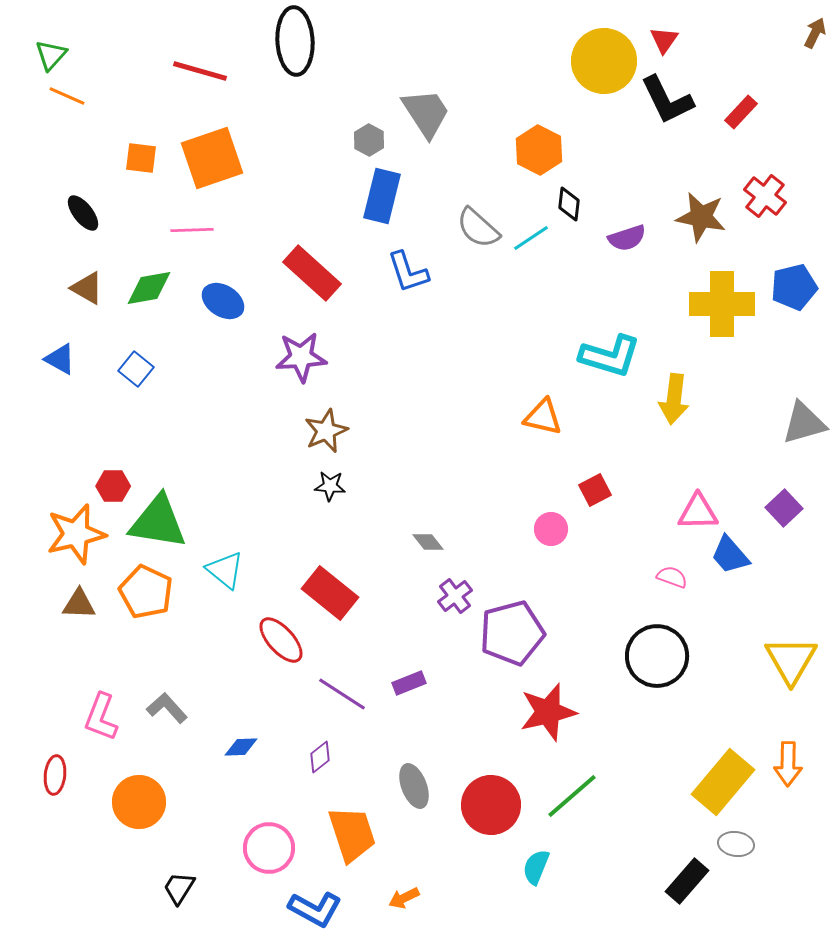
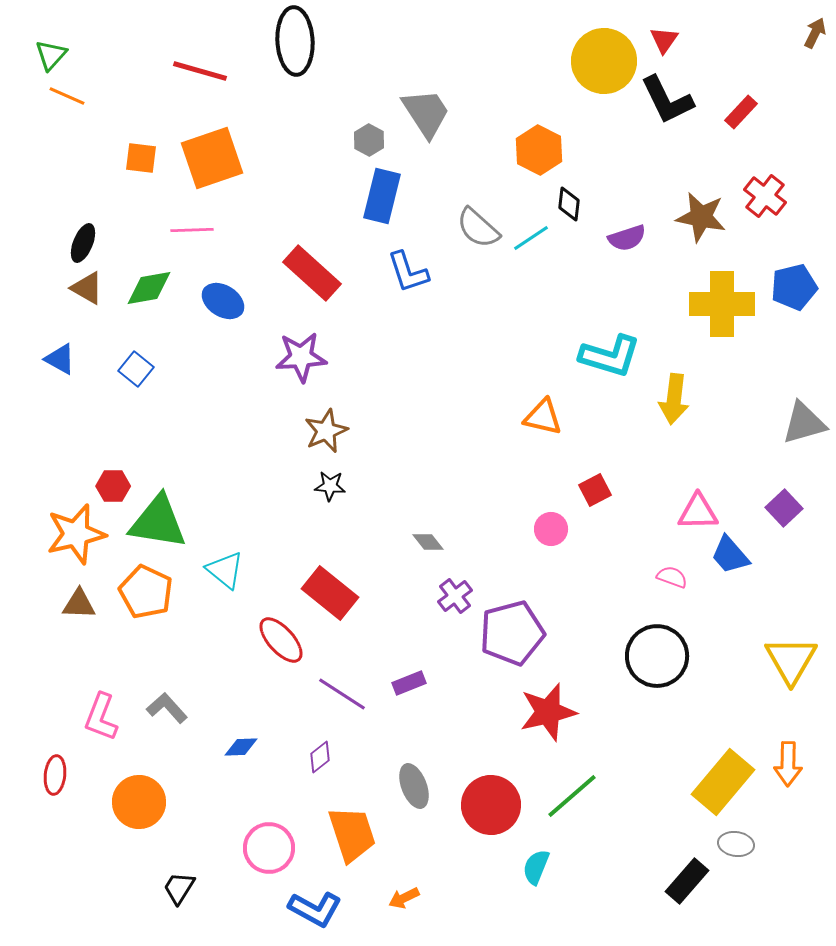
black ellipse at (83, 213): moved 30 px down; rotated 60 degrees clockwise
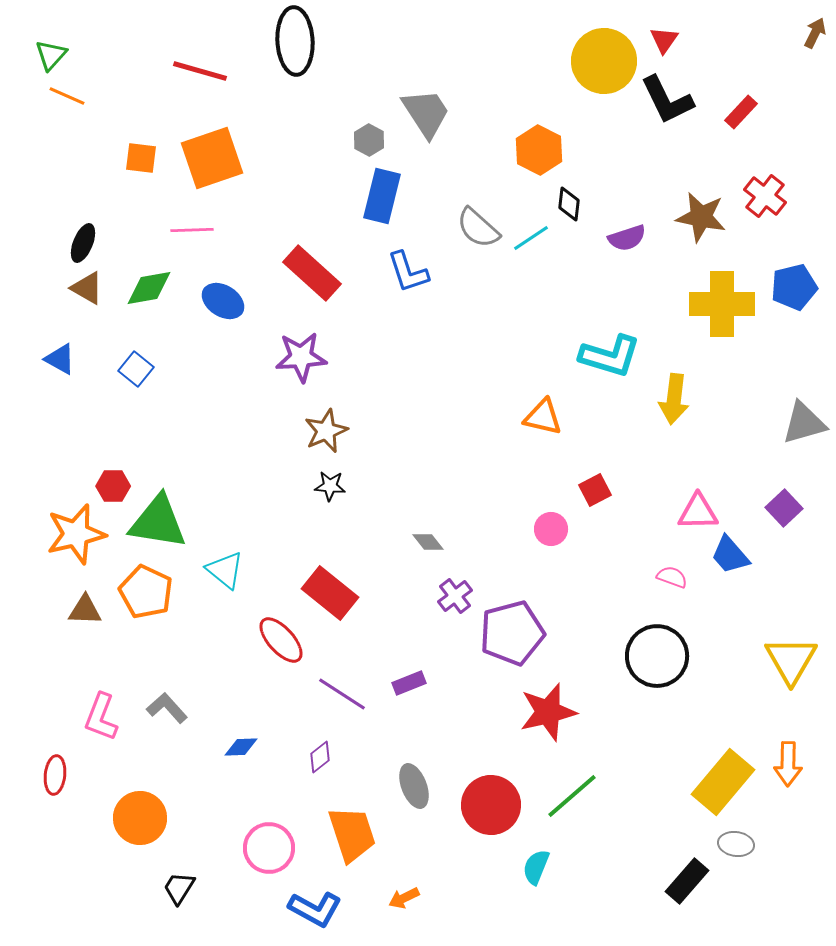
brown triangle at (79, 604): moved 6 px right, 6 px down
orange circle at (139, 802): moved 1 px right, 16 px down
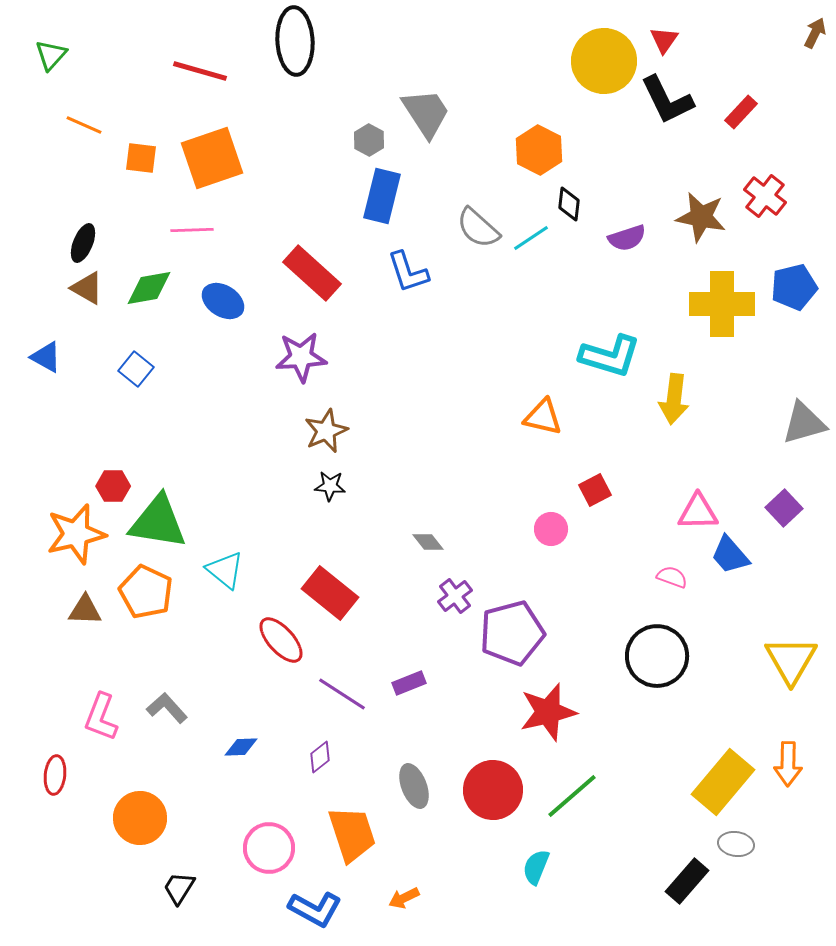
orange line at (67, 96): moved 17 px right, 29 px down
blue triangle at (60, 359): moved 14 px left, 2 px up
red circle at (491, 805): moved 2 px right, 15 px up
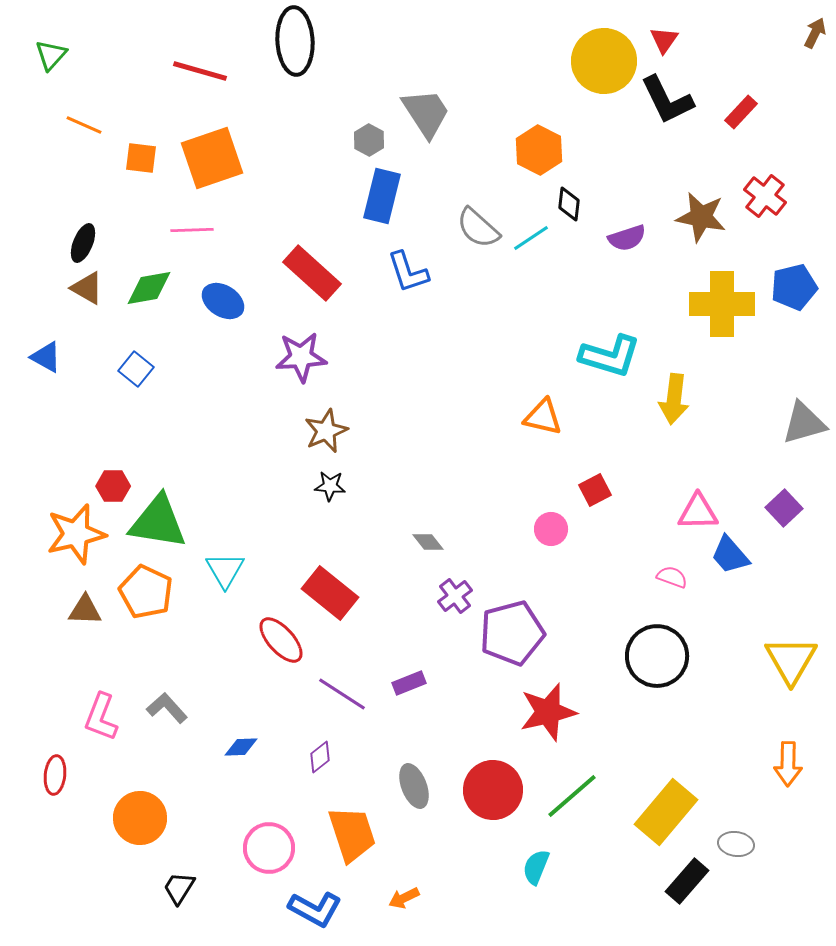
cyan triangle at (225, 570): rotated 21 degrees clockwise
yellow rectangle at (723, 782): moved 57 px left, 30 px down
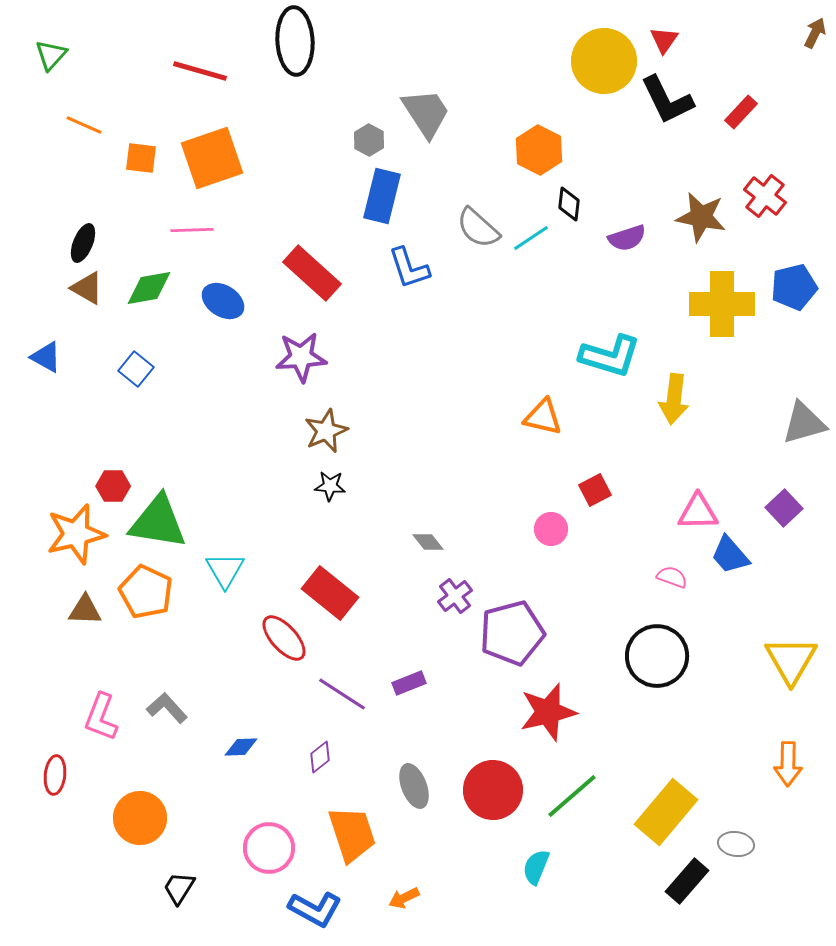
blue L-shape at (408, 272): moved 1 px right, 4 px up
red ellipse at (281, 640): moved 3 px right, 2 px up
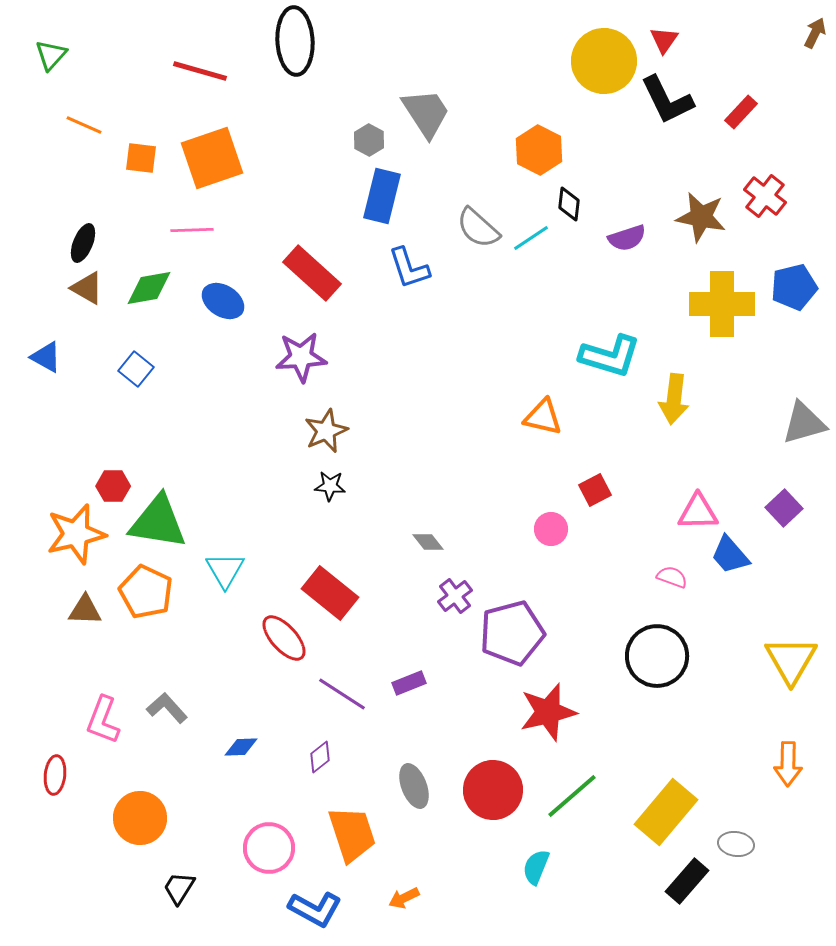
pink L-shape at (101, 717): moved 2 px right, 3 px down
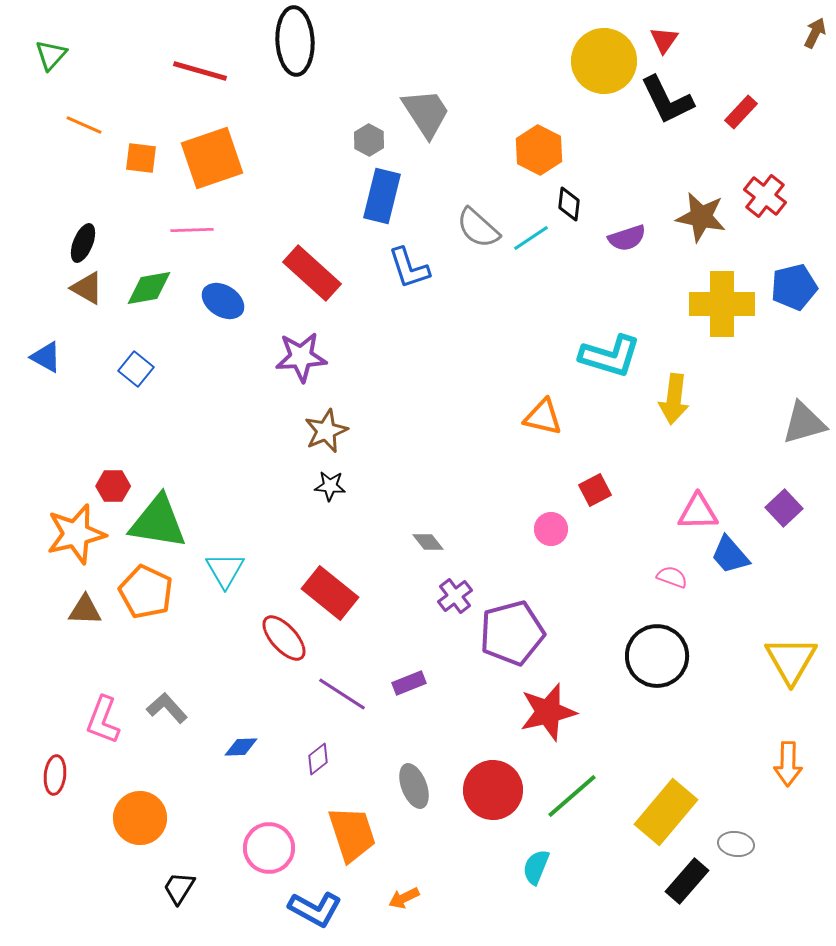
purple diamond at (320, 757): moved 2 px left, 2 px down
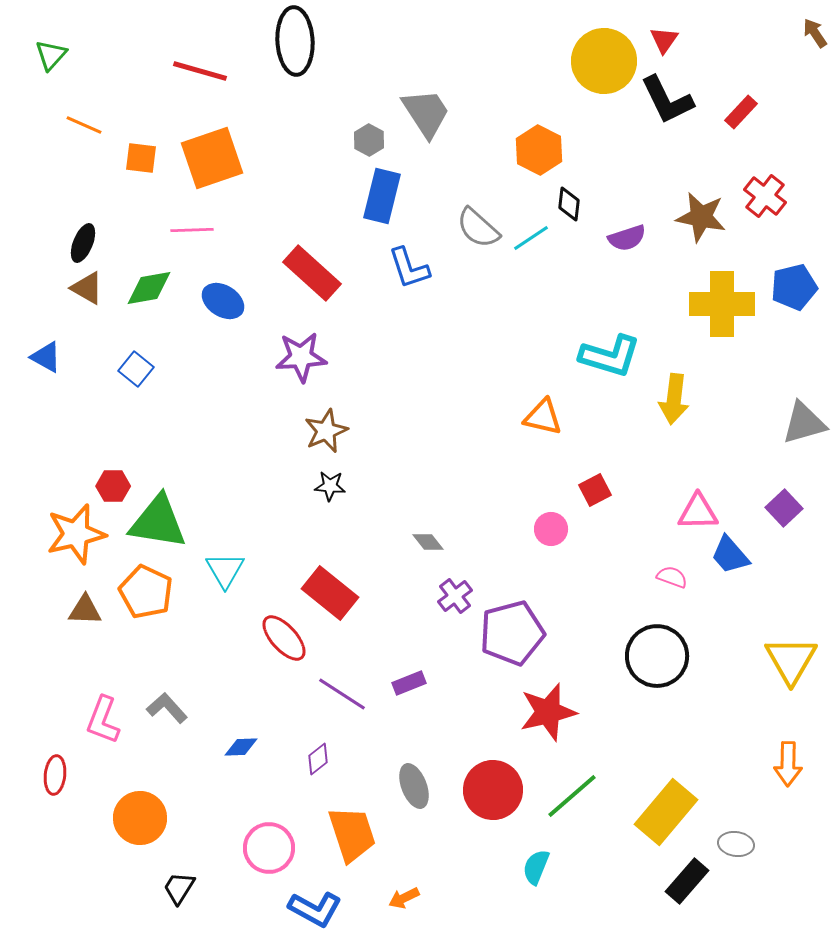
brown arrow at (815, 33): rotated 60 degrees counterclockwise
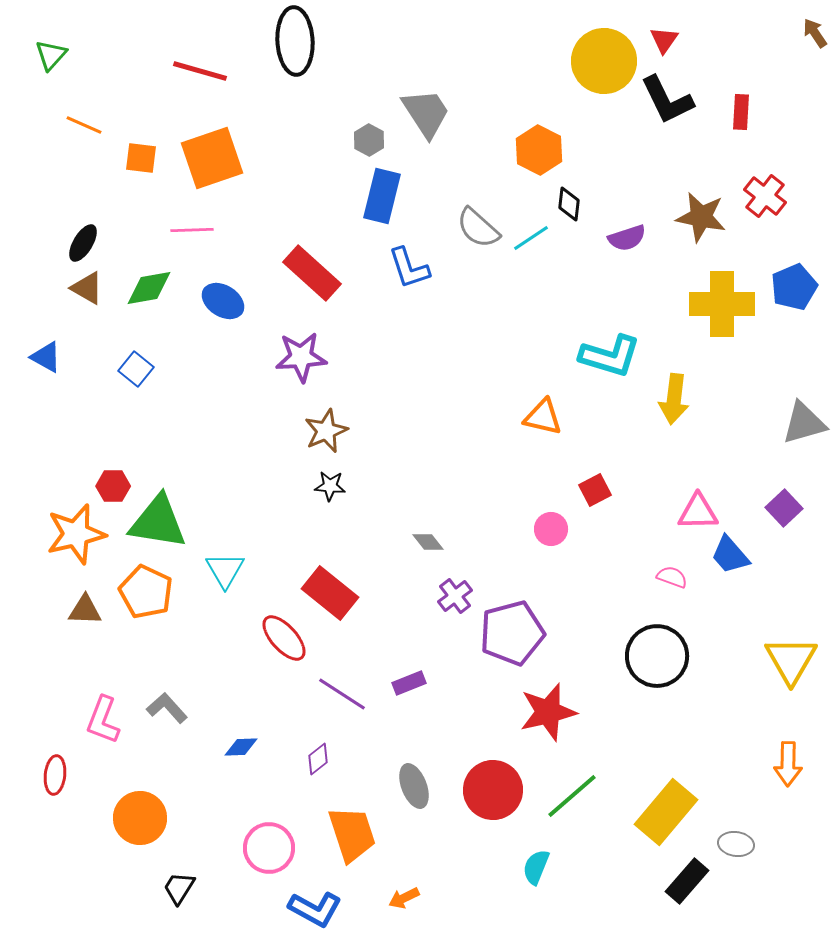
red rectangle at (741, 112): rotated 40 degrees counterclockwise
black ellipse at (83, 243): rotated 9 degrees clockwise
blue pentagon at (794, 287): rotated 9 degrees counterclockwise
